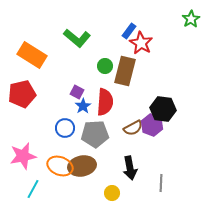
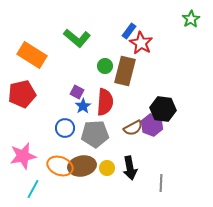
yellow circle: moved 5 px left, 25 px up
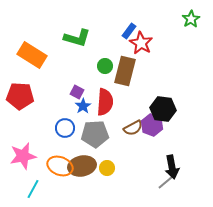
green L-shape: rotated 24 degrees counterclockwise
red pentagon: moved 2 px left, 2 px down; rotated 16 degrees clockwise
black arrow: moved 42 px right, 1 px up
gray line: moved 5 px right, 1 px up; rotated 48 degrees clockwise
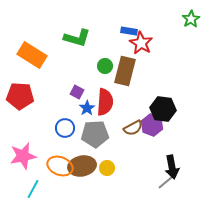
blue rectangle: rotated 63 degrees clockwise
blue star: moved 4 px right, 2 px down
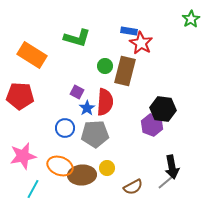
brown semicircle: moved 59 px down
brown ellipse: moved 9 px down; rotated 8 degrees clockwise
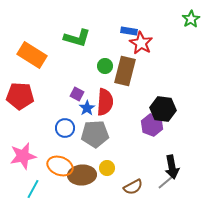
purple square: moved 2 px down
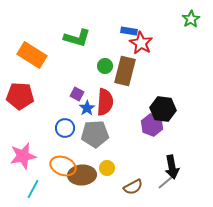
orange ellipse: moved 3 px right
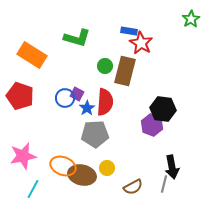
red pentagon: rotated 16 degrees clockwise
blue circle: moved 30 px up
brown ellipse: rotated 16 degrees clockwise
gray line: moved 2 px left, 2 px down; rotated 36 degrees counterclockwise
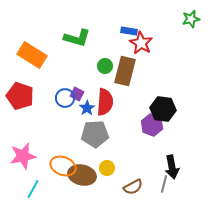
green star: rotated 18 degrees clockwise
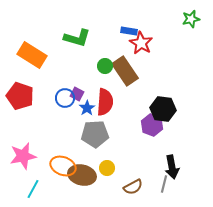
brown rectangle: rotated 48 degrees counterclockwise
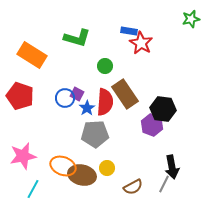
brown rectangle: moved 23 px down
gray line: rotated 12 degrees clockwise
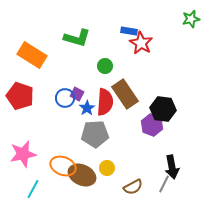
pink star: moved 2 px up
brown ellipse: rotated 12 degrees clockwise
